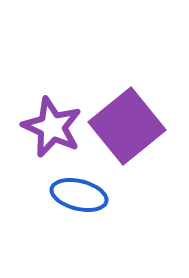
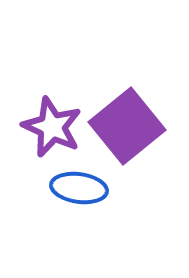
blue ellipse: moved 7 px up; rotated 6 degrees counterclockwise
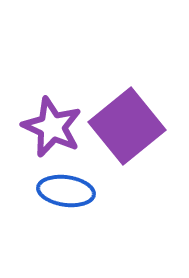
blue ellipse: moved 13 px left, 3 px down
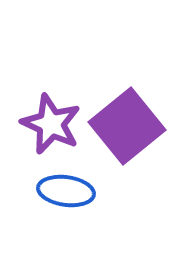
purple star: moved 1 px left, 3 px up
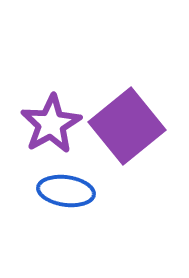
purple star: rotated 18 degrees clockwise
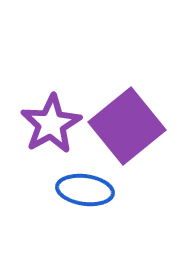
blue ellipse: moved 19 px right, 1 px up
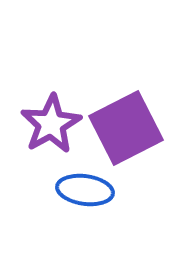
purple square: moved 1 px left, 2 px down; rotated 12 degrees clockwise
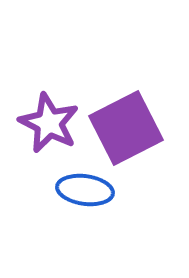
purple star: moved 2 px left, 1 px up; rotated 16 degrees counterclockwise
